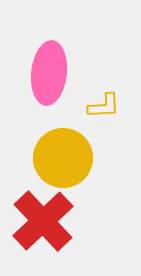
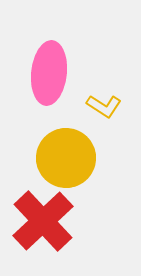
yellow L-shape: rotated 36 degrees clockwise
yellow circle: moved 3 px right
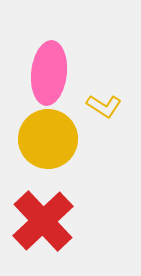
yellow circle: moved 18 px left, 19 px up
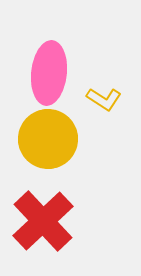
yellow L-shape: moved 7 px up
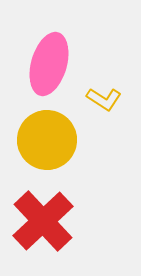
pink ellipse: moved 9 px up; rotated 10 degrees clockwise
yellow circle: moved 1 px left, 1 px down
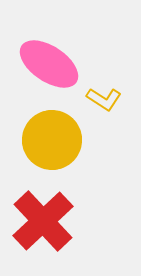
pink ellipse: rotated 72 degrees counterclockwise
yellow circle: moved 5 px right
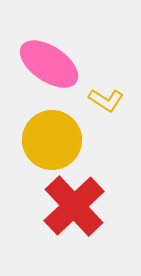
yellow L-shape: moved 2 px right, 1 px down
red cross: moved 31 px right, 15 px up
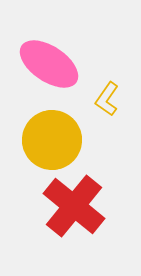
yellow L-shape: moved 1 px right, 1 px up; rotated 92 degrees clockwise
red cross: rotated 8 degrees counterclockwise
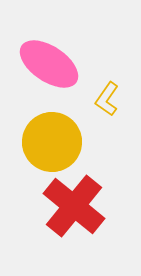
yellow circle: moved 2 px down
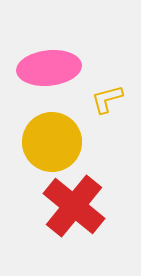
pink ellipse: moved 4 px down; rotated 40 degrees counterclockwise
yellow L-shape: rotated 40 degrees clockwise
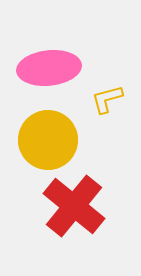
yellow circle: moved 4 px left, 2 px up
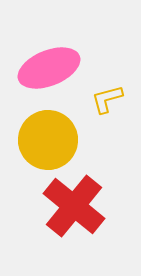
pink ellipse: rotated 16 degrees counterclockwise
